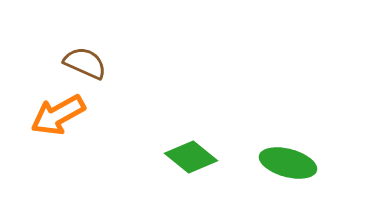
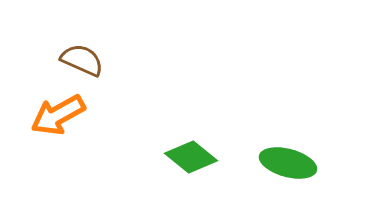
brown semicircle: moved 3 px left, 3 px up
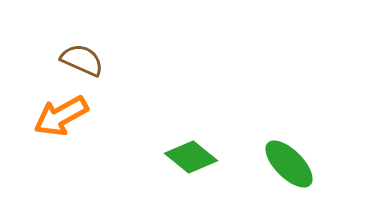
orange arrow: moved 3 px right, 1 px down
green ellipse: moved 1 px right, 1 px down; rotated 30 degrees clockwise
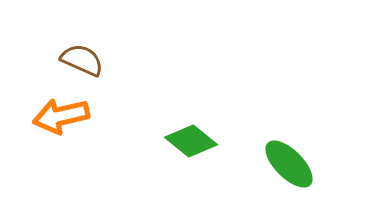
orange arrow: rotated 16 degrees clockwise
green diamond: moved 16 px up
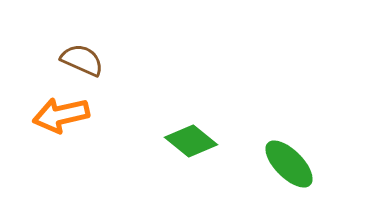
orange arrow: moved 1 px up
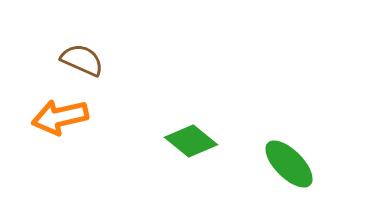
orange arrow: moved 1 px left, 2 px down
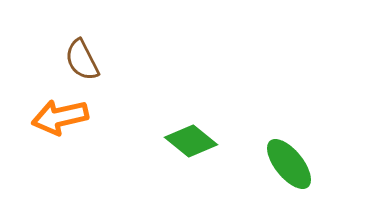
brown semicircle: rotated 141 degrees counterclockwise
green ellipse: rotated 6 degrees clockwise
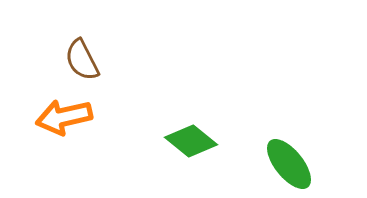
orange arrow: moved 4 px right
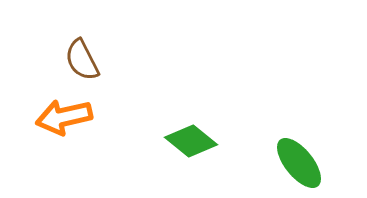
green ellipse: moved 10 px right, 1 px up
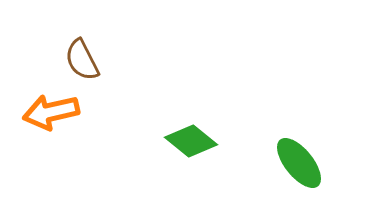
orange arrow: moved 13 px left, 5 px up
